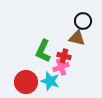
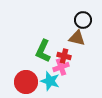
black circle: moved 1 px up
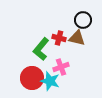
green L-shape: moved 2 px left, 2 px up; rotated 15 degrees clockwise
red cross: moved 5 px left, 18 px up
red circle: moved 6 px right, 4 px up
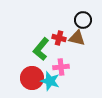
pink cross: rotated 14 degrees clockwise
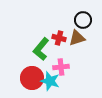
brown triangle: rotated 30 degrees counterclockwise
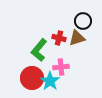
black circle: moved 1 px down
green L-shape: moved 2 px left, 1 px down
cyan star: rotated 18 degrees clockwise
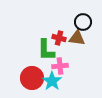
black circle: moved 1 px down
brown triangle: rotated 24 degrees clockwise
green L-shape: moved 7 px right; rotated 40 degrees counterclockwise
pink cross: moved 1 px left, 1 px up
cyan star: moved 2 px right
